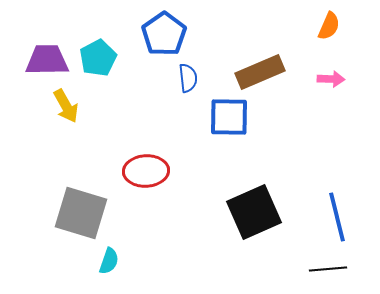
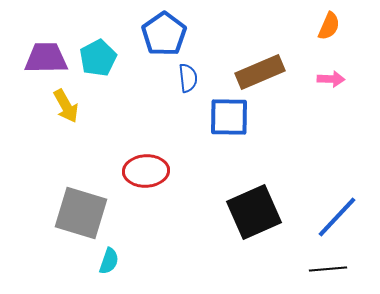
purple trapezoid: moved 1 px left, 2 px up
blue line: rotated 57 degrees clockwise
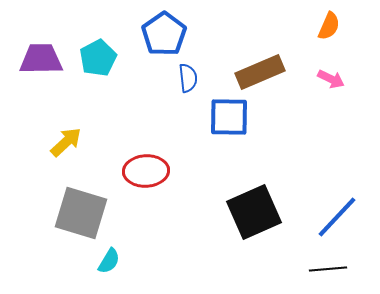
purple trapezoid: moved 5 px left, 1 px down
pink arrow: rotated 24 degrees clockwise
yellow arrow: moved 36 px down; rotated 104 degrees counterclockwise
cyan semicircle: rotated 12 degrees clockwise
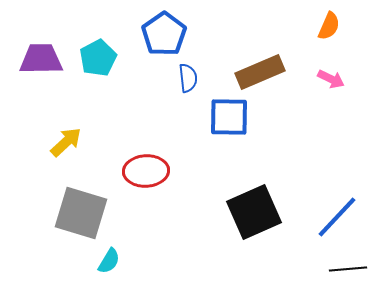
black line: moved 20 px right
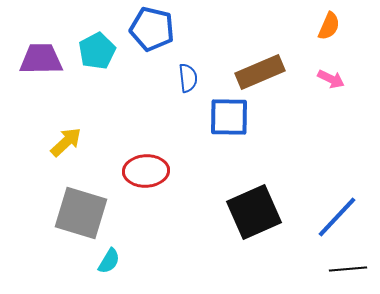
blue pentagon: moved 12 px left, 5 px up; rotated 24 degrees counterclockwise
cyan pentagon: moved 1 px left, 7 px up
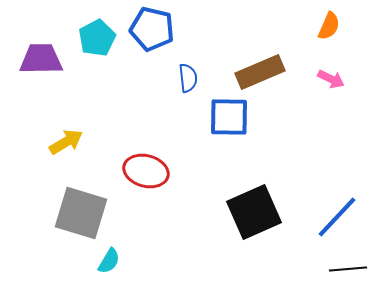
cyan pentagon: moved 13 px up
yellow arrow: rotated 12 degrees clockwise
red ellipse: rotated 18 degrees clockwise
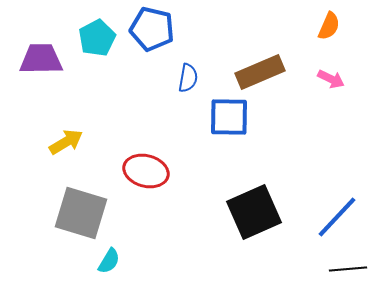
blue semicircle: rotated 16 degrees clockwise
